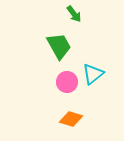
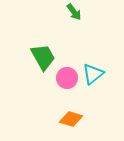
green arrow: moved 2 px up
green trapezoid: moved 16 px left, 11 px down
pink circle: moved 4 px up
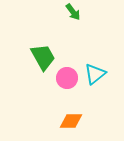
green arrow: moved 1 px left
cyan triangle: moved 2 px right
orange diamond: moved 2 px down; rotated 15 degrees counterclockwise
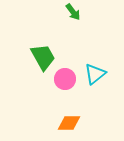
pink circle: moved 2 px left, 1 px down
orange diamond: moved 2 px left, 2 px down
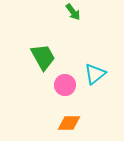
pink circle: moved 6 px down
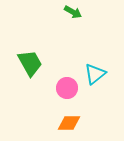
green arrow: rotated 24 degrees counterclockwise
green trapezoid: moved 13 px left, 6 px down
pink circle: moved 2 px right, 3 px down
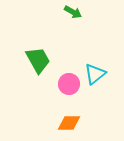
green trapezoid: moved 8 px right, 3 px up
pink circle: moved 2 px right, 4 px up
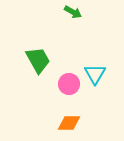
cyan triangle: rotated 20 degrees counterclockwise
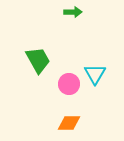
green arrow: rotated 30 degrees counterclockwise
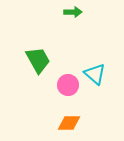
cyan triangle: rotated 20 degrees counterclockwise
pink circle: moved 1 px left, 1 px down
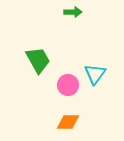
cyan triangle: rotated 25 degrees clockwise
orange diamond: moved 1 px left, 1 px up
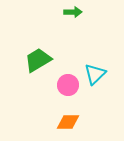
green trapezoid: rotated 92 degrees counterclockwise
cyan triangle: rotated 10 degrees clockwise
